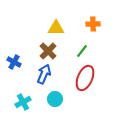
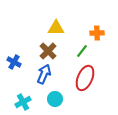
orange cross: moved 4 px right, 9 px down
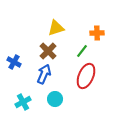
yellow triangle: rotated 18 degrees counterclockwise
red ellipse: moved 1 px right, 2 px up
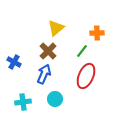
yellow triangle: rotated 24 degrees counterclockwise
cyan cross: rotated 21 degrees clockwise
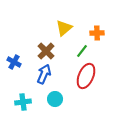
yellow triangle: moved 8 px right
brown cross: moved 2 px left
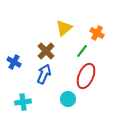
orange cross: rotated 32 degrees clockwise
cyan circle: moved 13 px right
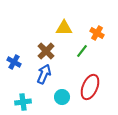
yellow triangle: rotated 42 degrees clockwise
red ellipse: moved 4 px right, 11 px down
cyan circle: moved 6 px left, 2 px up
